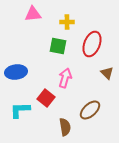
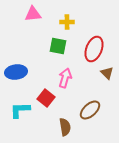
red ellipse: moved 2 px right, 5 px down
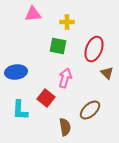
cyan L-shape: rotated 85 degrees counterclockwise
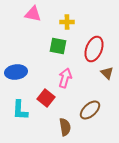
pink triangle: rotated 18 degrees clockwise
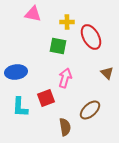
red ellipse: moved 3 px left, 12 px up; rotated 50 degrees counterclockwise
red square: rotated 30 degrees clockwise
cyan L-shape: moved 3 px up
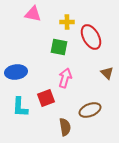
green square: moved 1 px right, 1 px down
brown ellipse: rotated 20 degrees clockwise
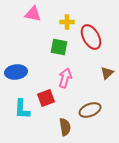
brown triangle: rotated 32 degrees clockwise
cyan L-shape: moved 2 px right, 2 px down
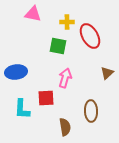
red ellipse: moved 1 px left, 1 px up
green square: moved 1 px left, 1 px up
red square: rotated 18 degrees clockwise
brown ellipse: moved 1 px right, 1 px down; rotated 70 degrees counterclockwise
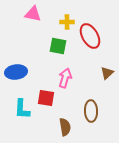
red square: rotated 12 degrees clockwise
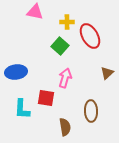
pink triangle: moved 2 px right, 2 px up
green square: moved 2 px right; rotated 30 degrees clockwise
